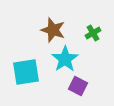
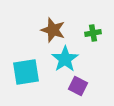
green cross: rotated 21 degrees clockwise
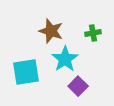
brown star: moved 2 px left, 1 px down
purple square: rotated 18 degrees clockwise
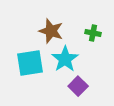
green cross: rotated 21 degrees clockwise
cyan square: moved 4 px right, 9 px up
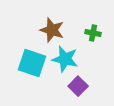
brown star: moved 1 px right, 1 px up
cyan star: rotated 24 degrees counterclockwise
cyan square: moved 2 px right; rotated 28 degrees clockwise
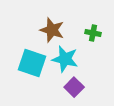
purple square: moved 4 px left, 1 px down
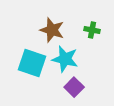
green cross: moved 1 px left, 3 px up
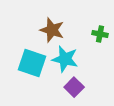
green cross: moved 8 px right, 4 px down
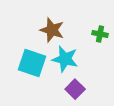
purple square: moved 1 px right, 2 px down
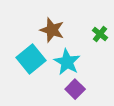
green cross: rotated 28 degrees clockwise
cyan star: moved 2 px right, 3 px down; rotated 16 degrees clockwise
cyan square: moved 1 px left, 4 px up; rotated 32 degrees clockwise
